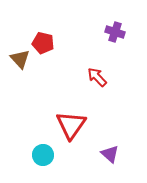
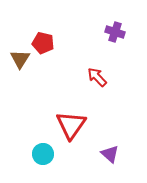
brown triangle: rotated 15 degrees clockwise
cyan circle: moved 1 px up
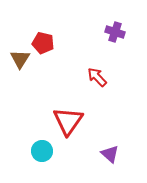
red triangle: moved 3 px left, 4 px up
cyan circle: moved 1 px left, 3 px up
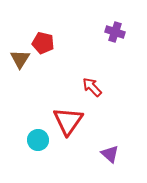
red arrow: moved 5 px left, 10 px down
cyan circle: moved 4 px left, 11 px up
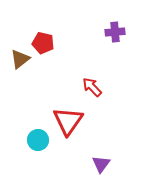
purple cross: rotated 24 degrees counterclockwise
brown triangle: rotated 20 degrees clockwise
purple triangle: moved 9 px left, 10 px down; rotated 24 degrees clockwise
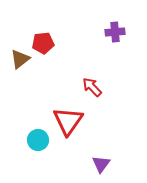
red pentagon: rotated 20 degrees counterclockwise
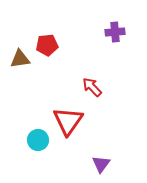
red pentagon: moved 4 px right, 2 px down
brown triangle: rotated 30 degrees clockwise
